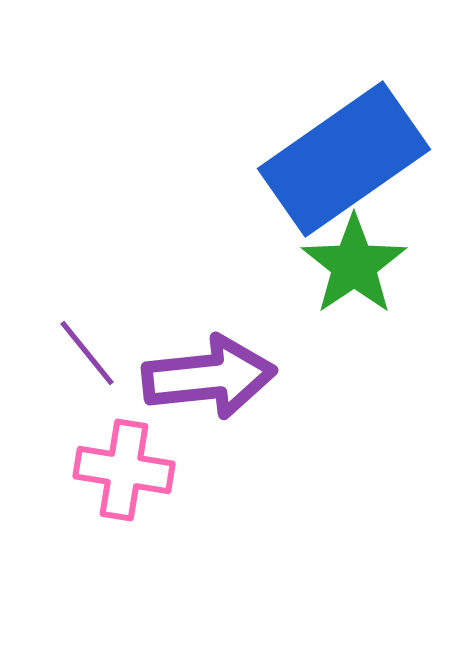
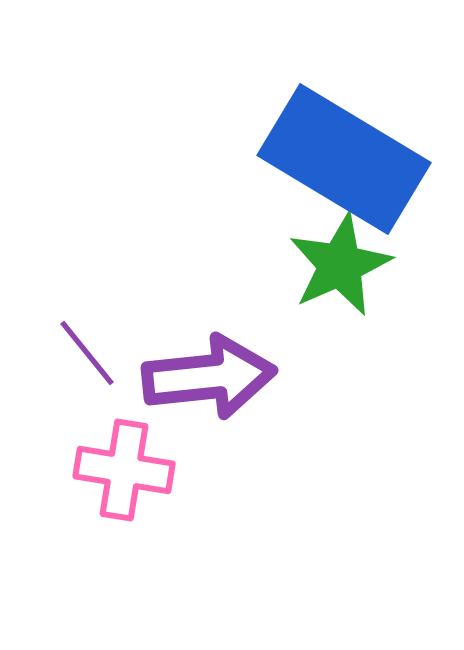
blue rectangle: rotated 66 degrees clockwise
green star: moved 14 px left; rotated 10 degrees clockwise
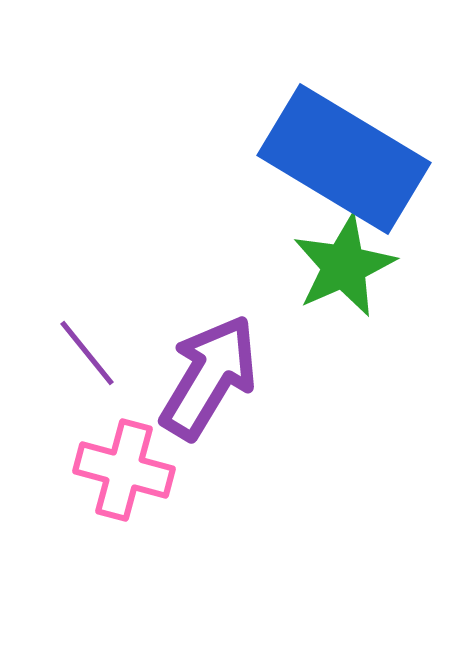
green star: moved 4 px right, 1 px down
purple arrow: rotated 53 degrees counterclockwise
pink cross: rotated 6 degrees clockwise
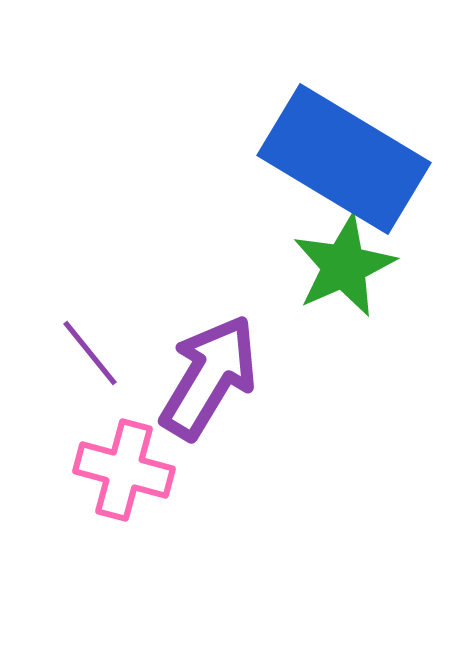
purple line: moved 3 px right
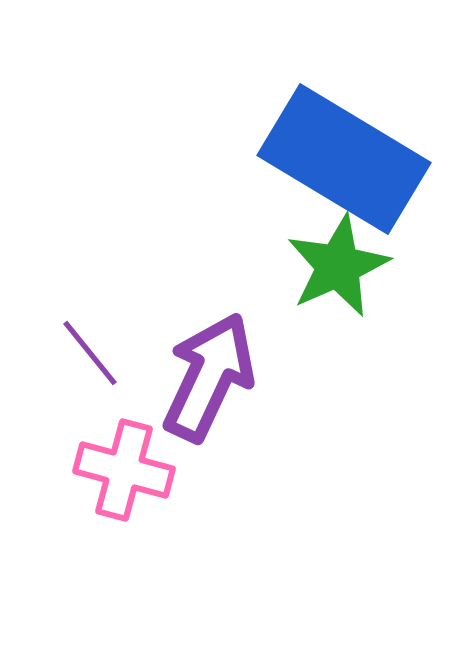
green star: moved 6 px left
purple arrow: rotated 6 degrees counterclockwise
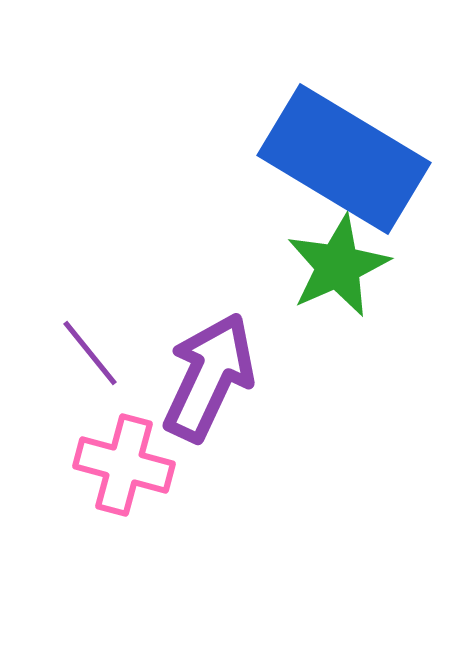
pink cross: moved 5 px up
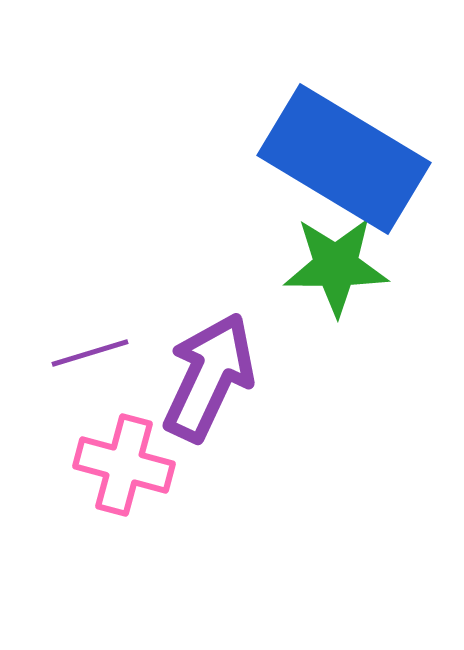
green star: moved 2 px left; rotated 24 degrees clockwise
purple line: rotated 68 degrees counterclockwise
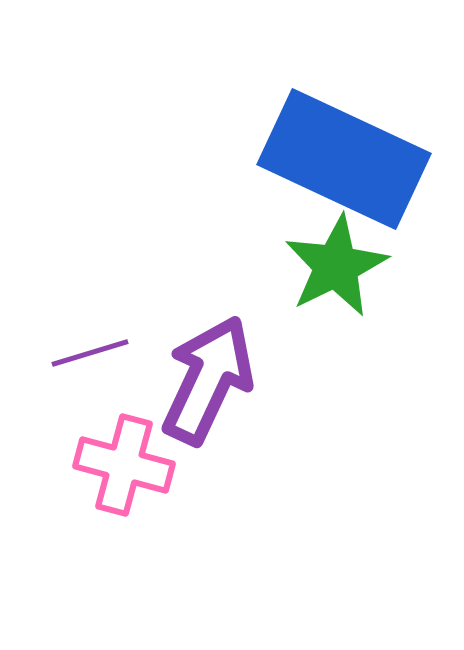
blue rectangle: rotated 6 degrees counterclockwise
green star: rotated 26 degrees counterclockwise
purple arrow: moved 1 px left, 3 px down
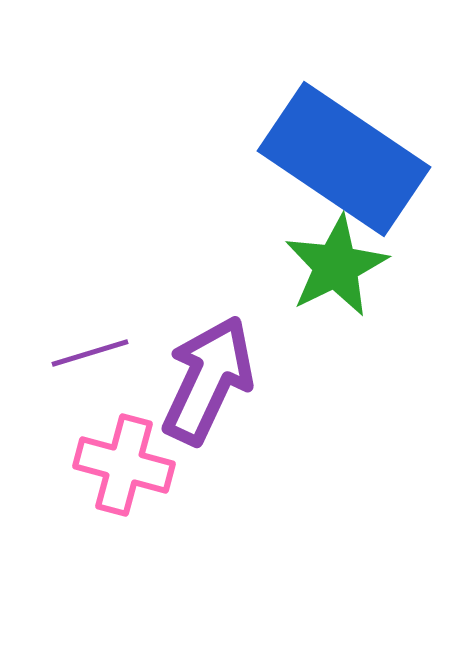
blue rectangle: rotated 9 degrees clockwise
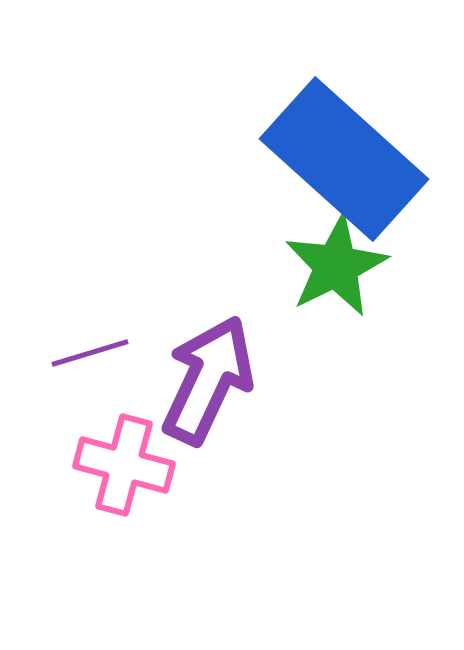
blue rectangle: rotated 8 degrees clockwise
